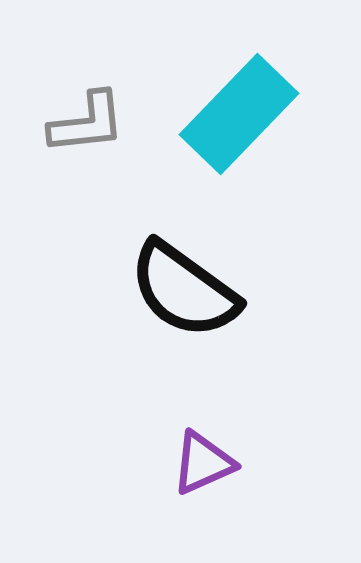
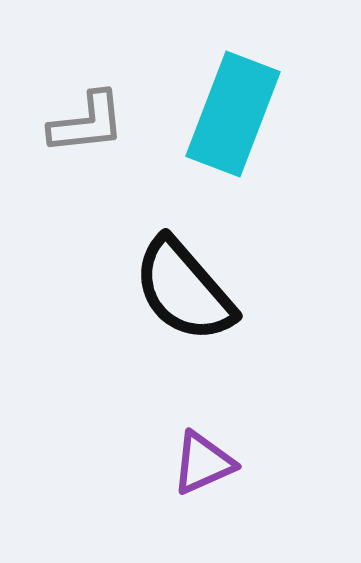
cyan rectangle: moved 6 px left; rotated 23 degrees counterclockwise
black semicircle: rotated 13 degrees clockwise
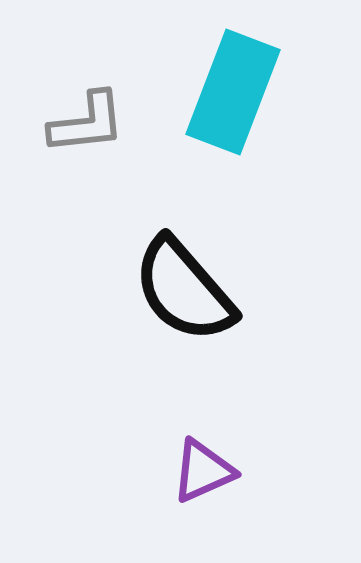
cyan rectangle: moved 22 px up
purple triangle: moved 8 px down
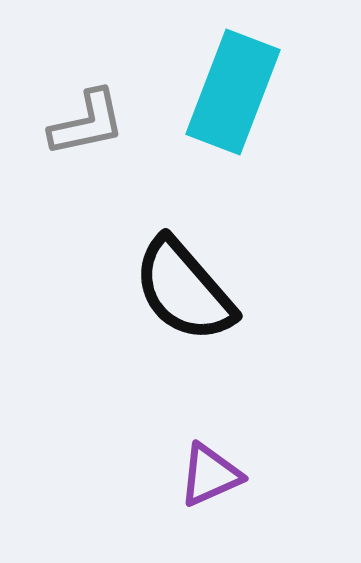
gray L-shape: rotated 6 degrees counterclockwise
purple triangle: moved 7 px right, 4 px down
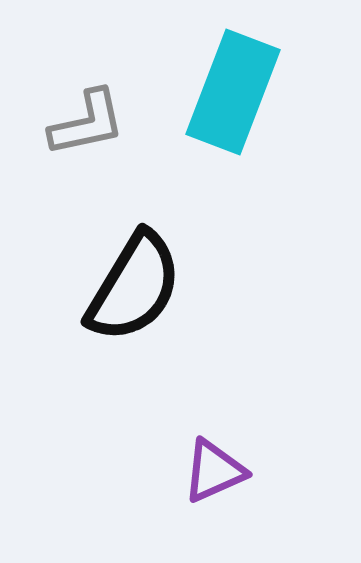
black semicircle: moved 50 px left, 3 px up; rotated 108 degrees counterclockwise
purple triangle: moved 4 px right, 4 px up
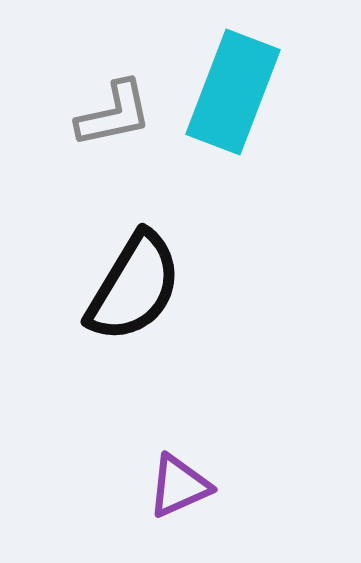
gray L-shape: moved 27 px right, 9 px up
purple triangle: moved 35 px left, 15 px down
